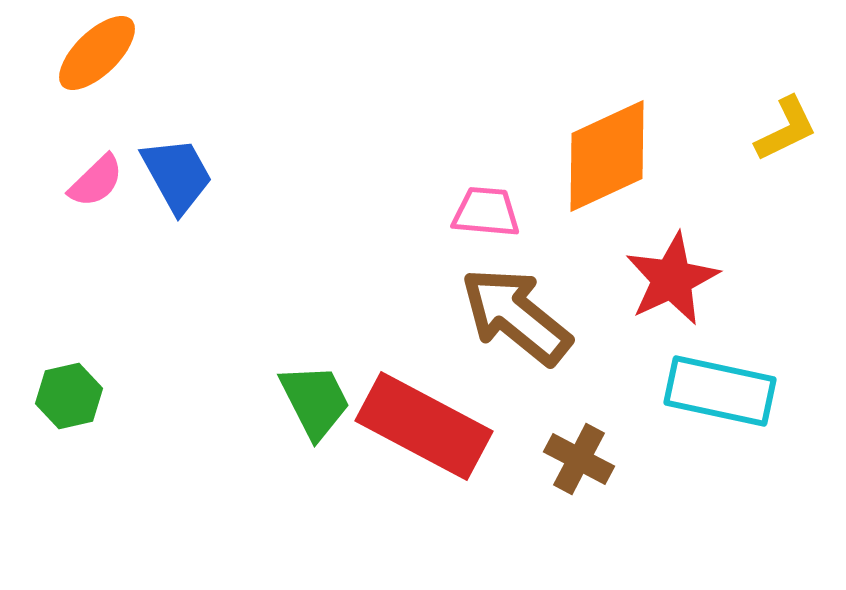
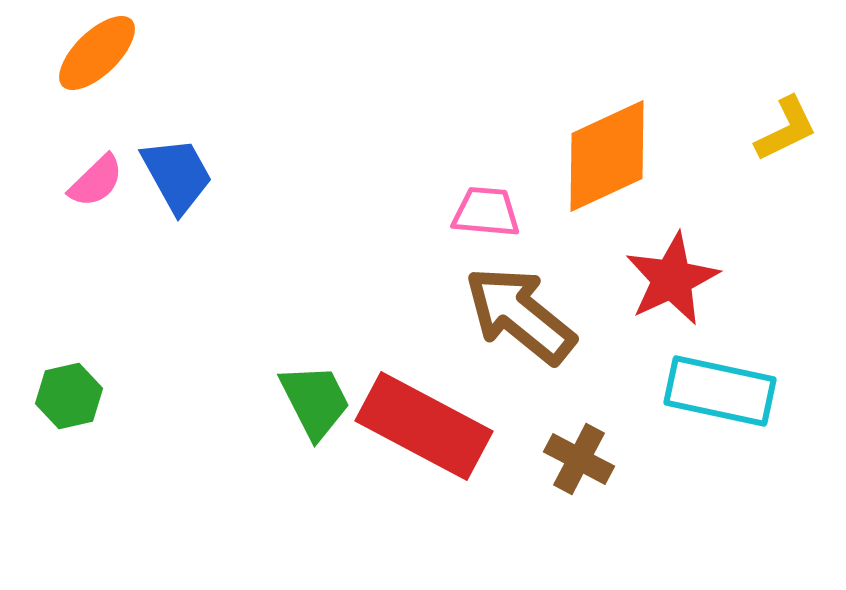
brown arrow: moved 4 px right, 1 px up
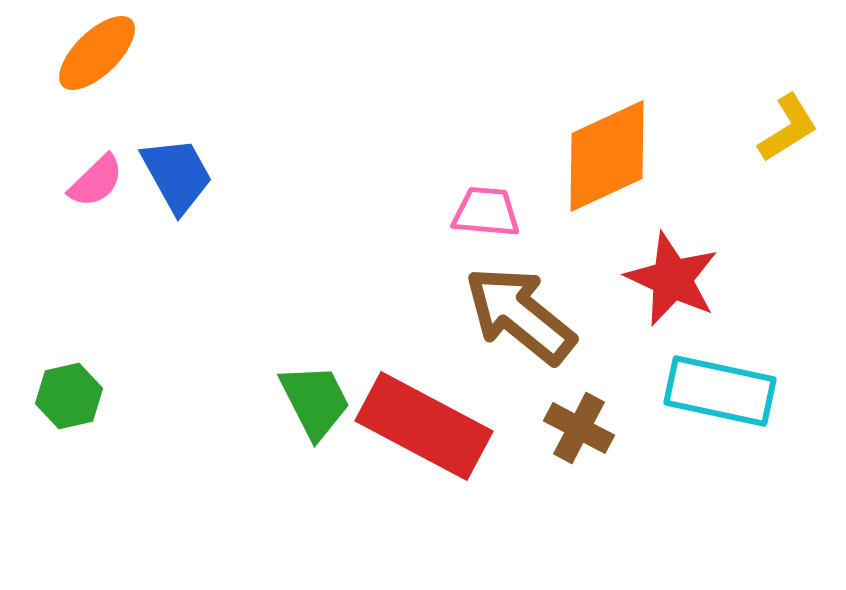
yellow L-shape: moved 2 px right, 1 px up; rotated 6 degrees counterclockwise
red star: rotated 22 degrees counterclockwise
brown cross: moved 31 px up
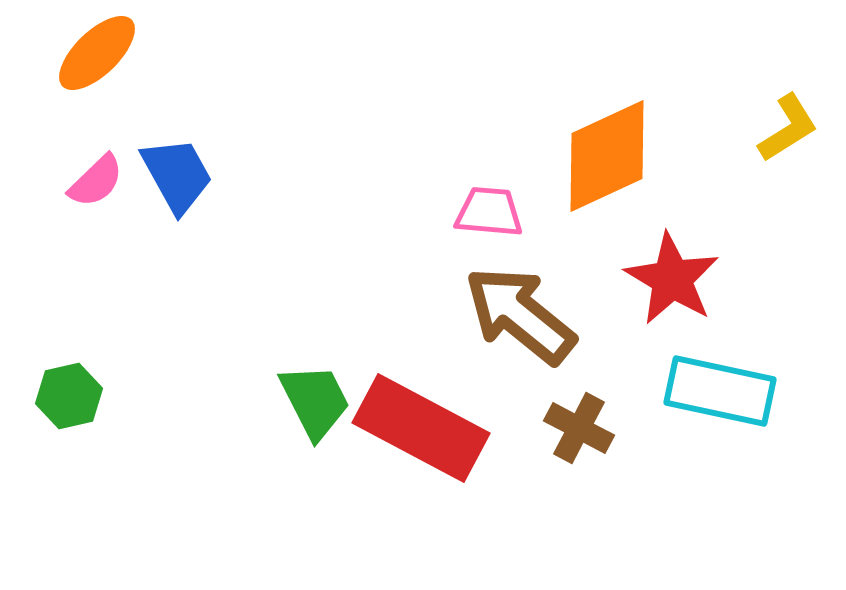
pink trapezoid: moved 3 px right
red star: rotated 6 degrees clockwise
red rectangle: moved 3 px left, 2 px down
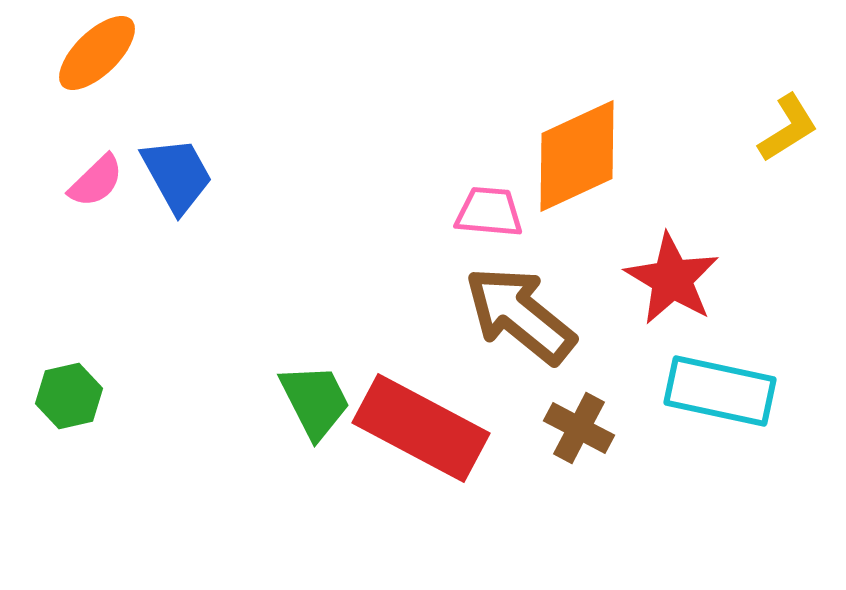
orange diamond: moved 30 px left
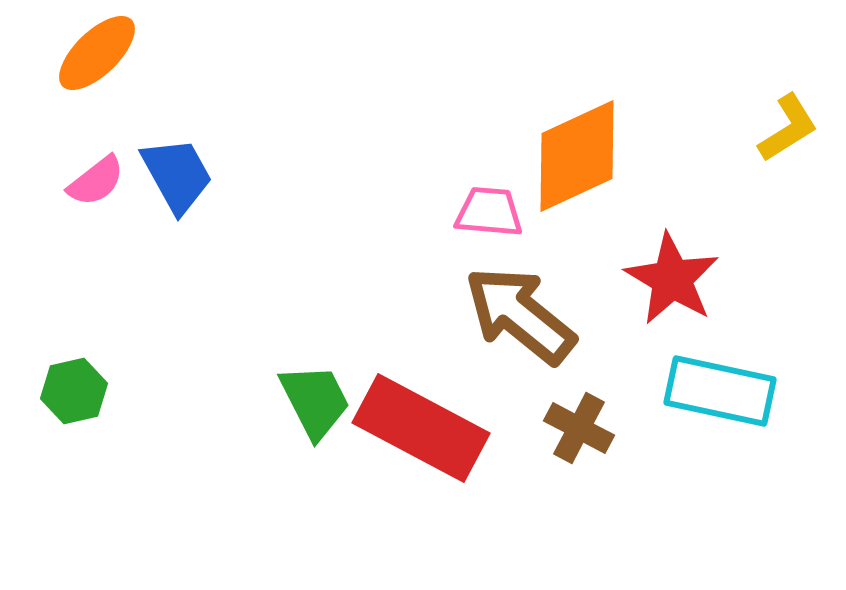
pink semicircle: rotated 6 degrees clockwise
green hexagon: moved 5 px right, 5 px up
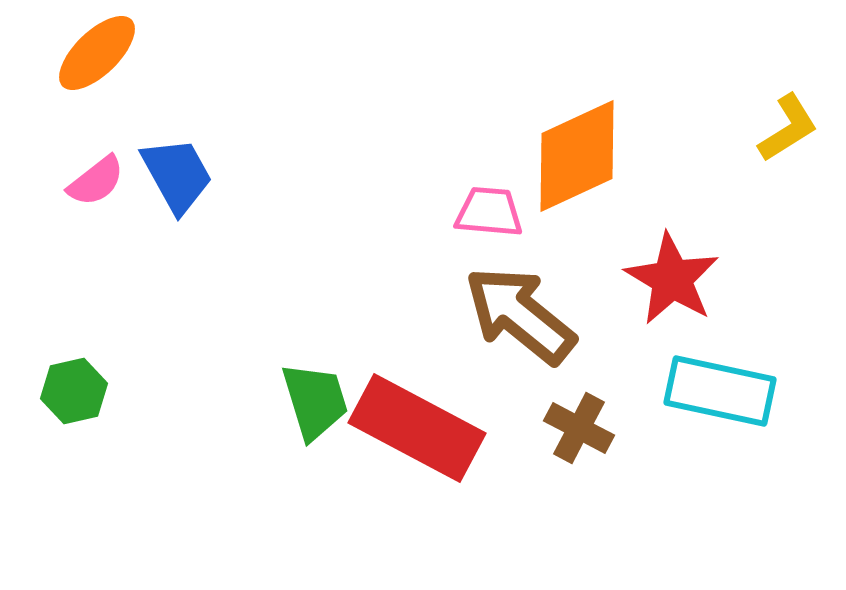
green trapezoid: rotated 10 degrees clockwise
red rectangle: moved 4 px left
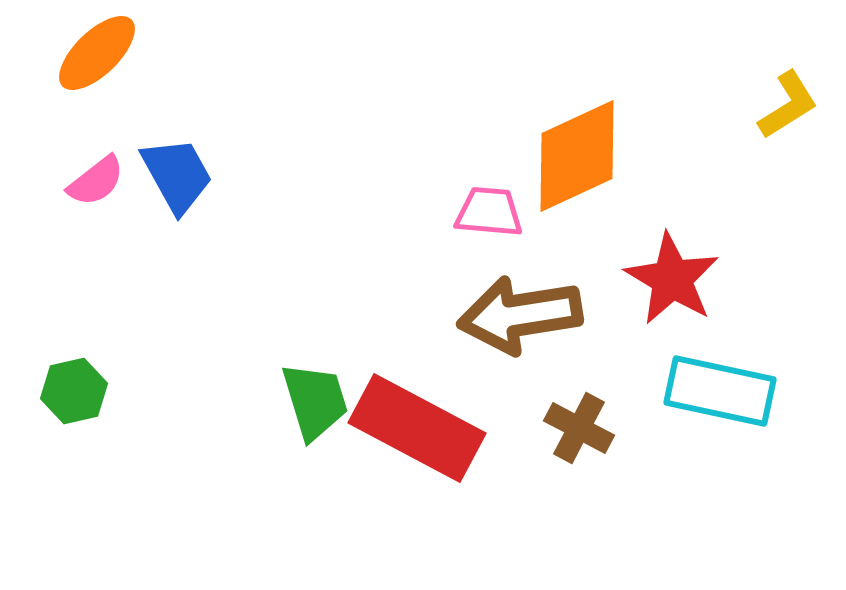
yellow L-shape: moved 23 px up
brown arrow: rotated 48 degrees counterclockwise
